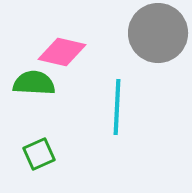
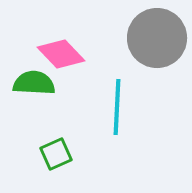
gray circle: moved 1 px left, 5 px down
pink diamond: moved 1 px left, 2 px down; rotated 33 degrees clockwise
green square: moved 17 px right
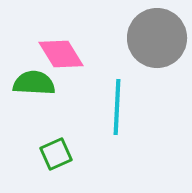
pink diamond: rotated 12 degrees clockwise
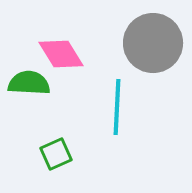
gray circle: moved 4 px left, 5 px down
green semicircle: moved 5 px left
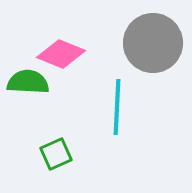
pink diamond: rotated 36 degrees counterclockwise
green semicircle: moved 1 px left, 1 px up
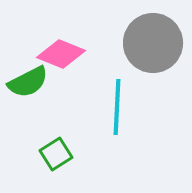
green semicircle: rotated 150 degrees clockwise
green square: rotated 8 degrees counterclockwise
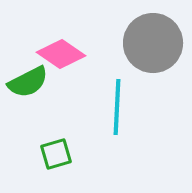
pink diamond: rotated 12 degrees clockwise
green square: rotated 16 degrees clockwise
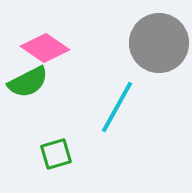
gray circle: moved 6 px right
pink diamond: moved 16 px left, 6 px up
cyan line: rotated 26 degrees clockwise
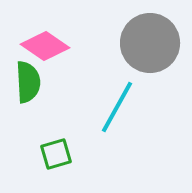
gray circle: moved 9 px left
pink diamond: moved 2 px up
green semicircle: rotated 66 degrees counterclockwise
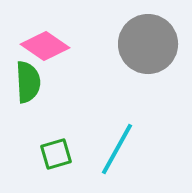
gray circle: moved 2 px left, 1 px down
cyan line: moved 42 px down
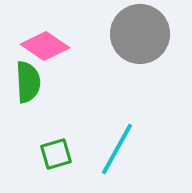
gray circle: moved 8 px left, 10 px up
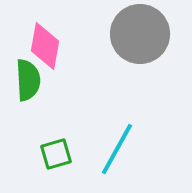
pink diamond: rotated 66 degrees clockwise
green semicircle: moved 2 px up
